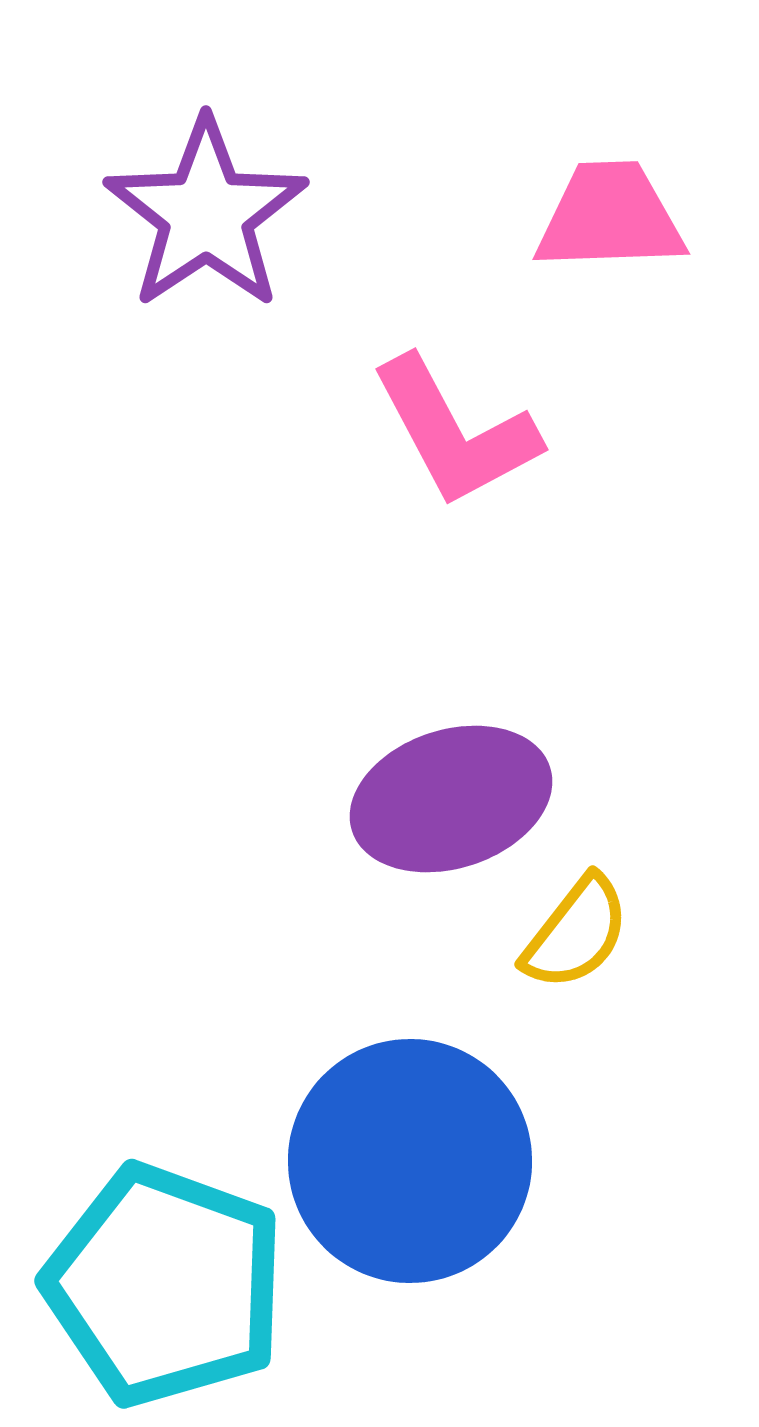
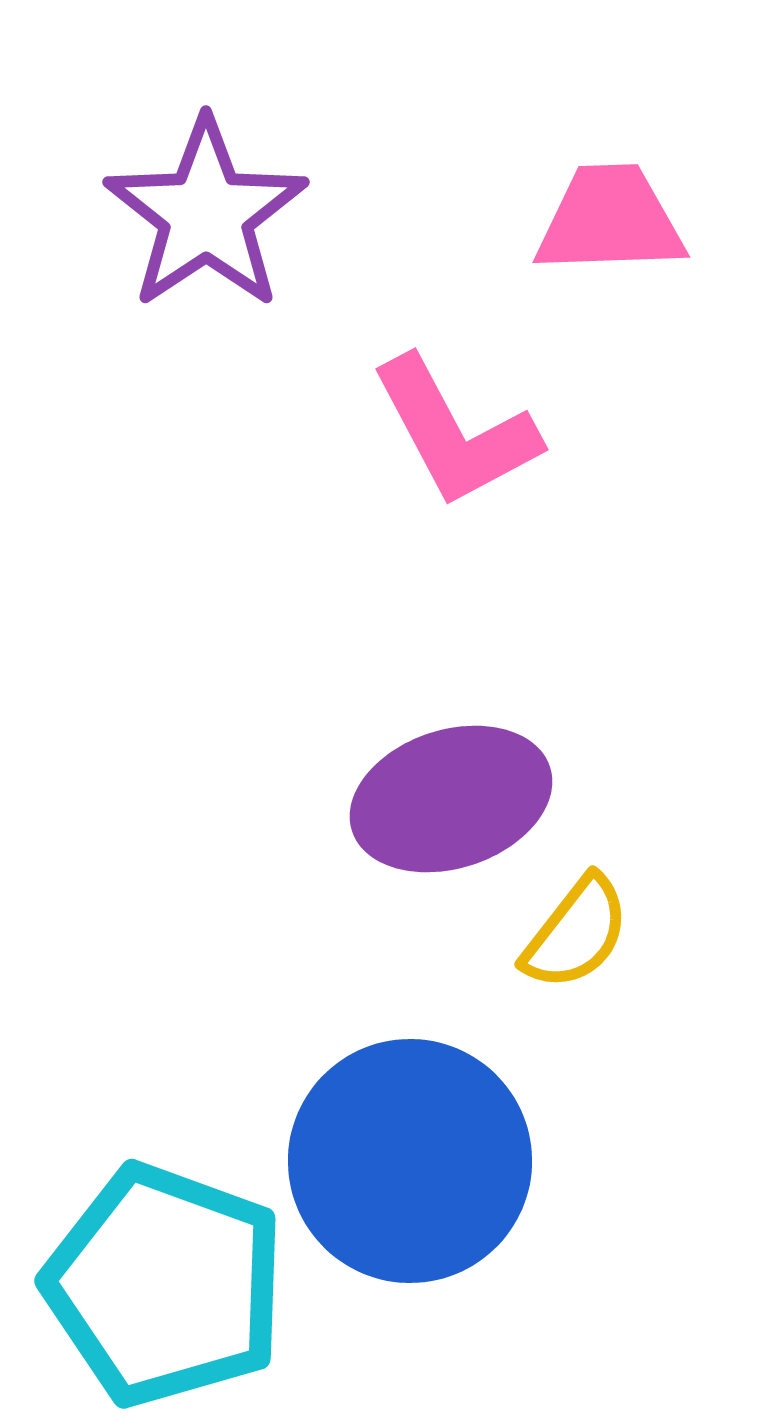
pink trapezoid: moved 3 px down
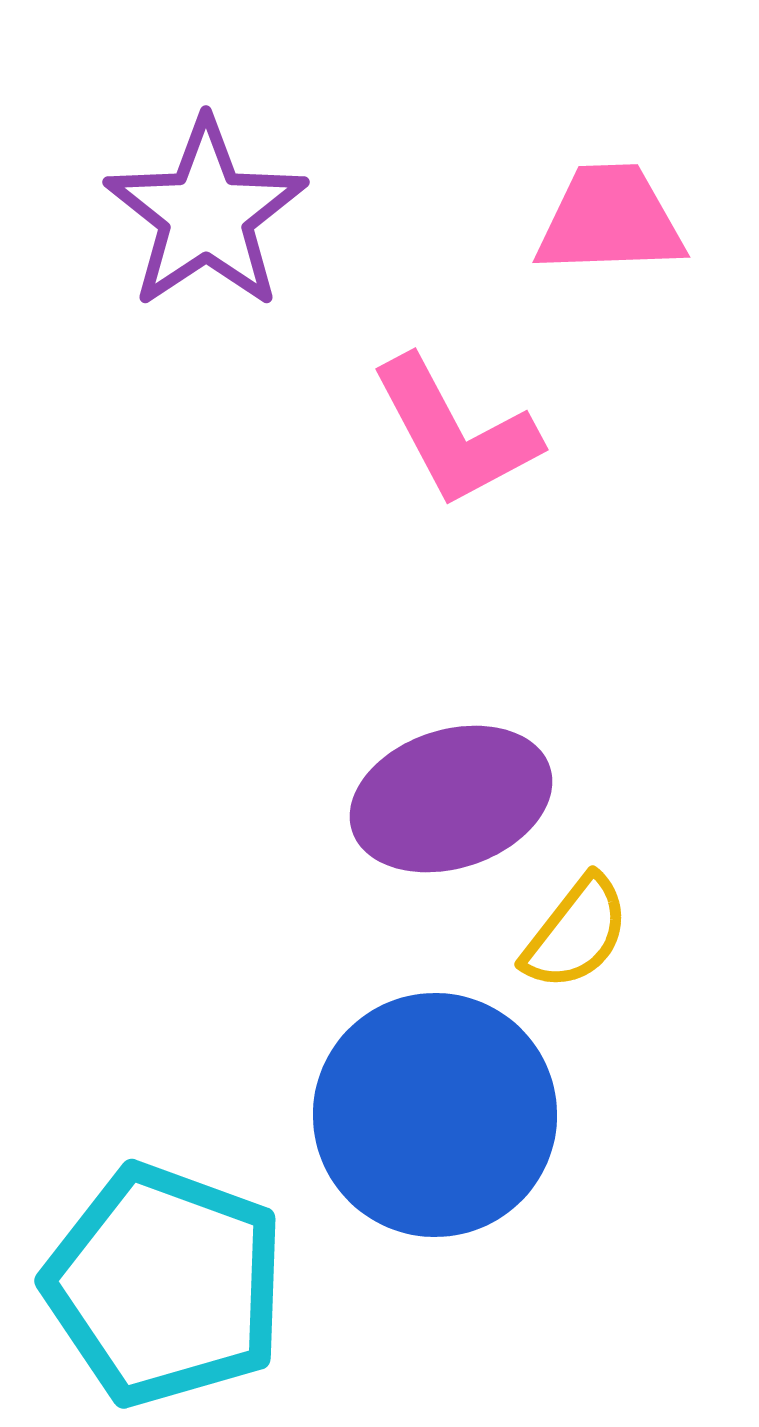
blue circle: moved 25 px right, 46 px up
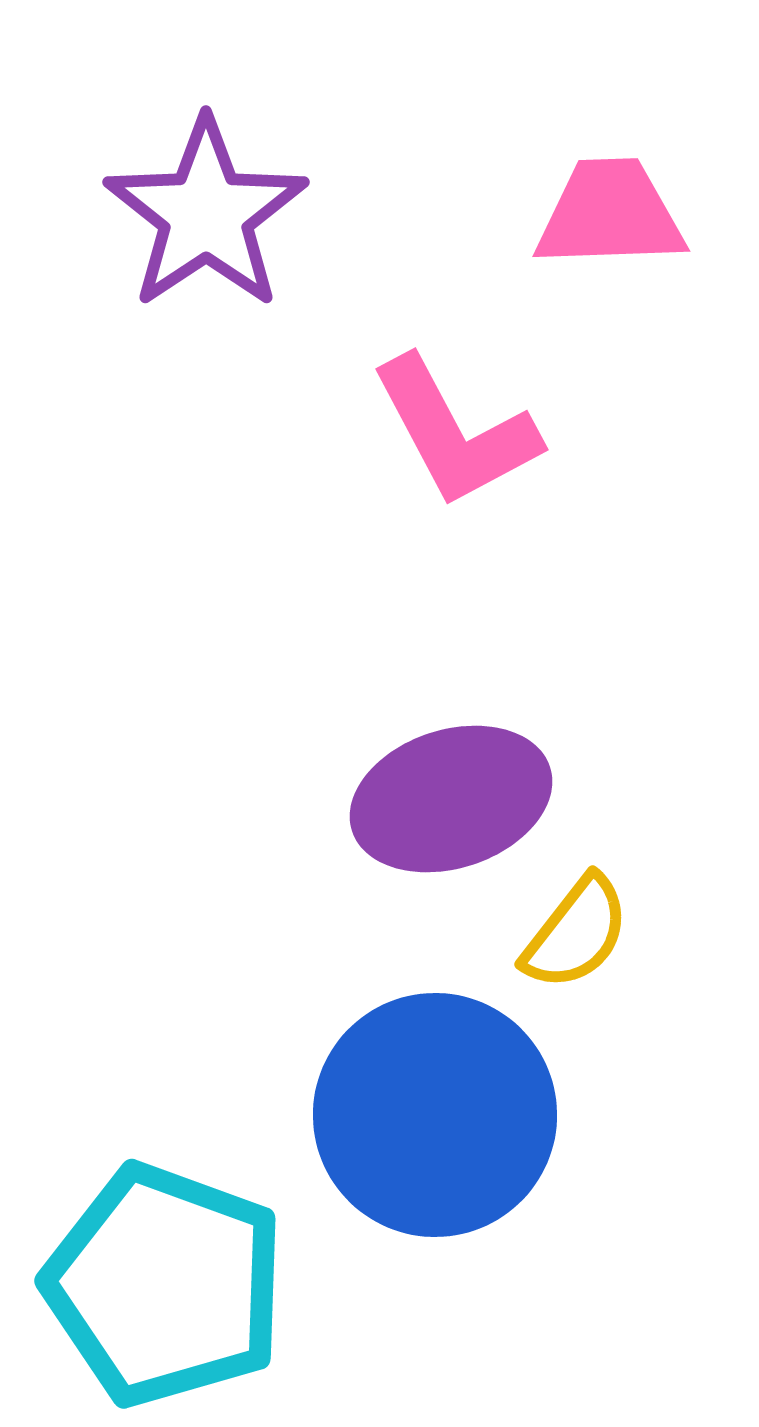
pink trapezoid: moved 6 px up
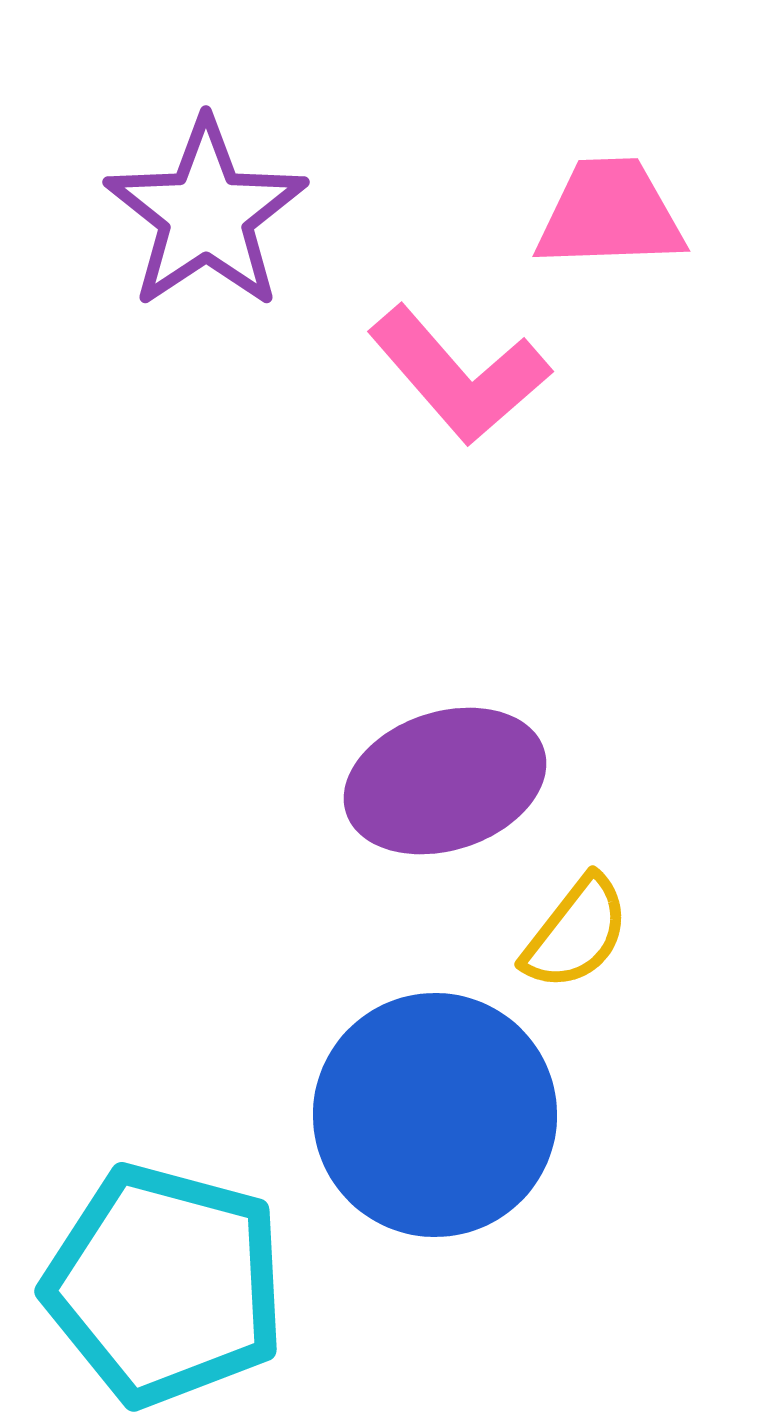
pink L-shape: moved 4 px right, 57 px up; rotated 13 degrees counterclockwise
purple ellipse: moved 6 px left, 18 px up
cyan pentagon: rotated 5 degrees counterclockwise
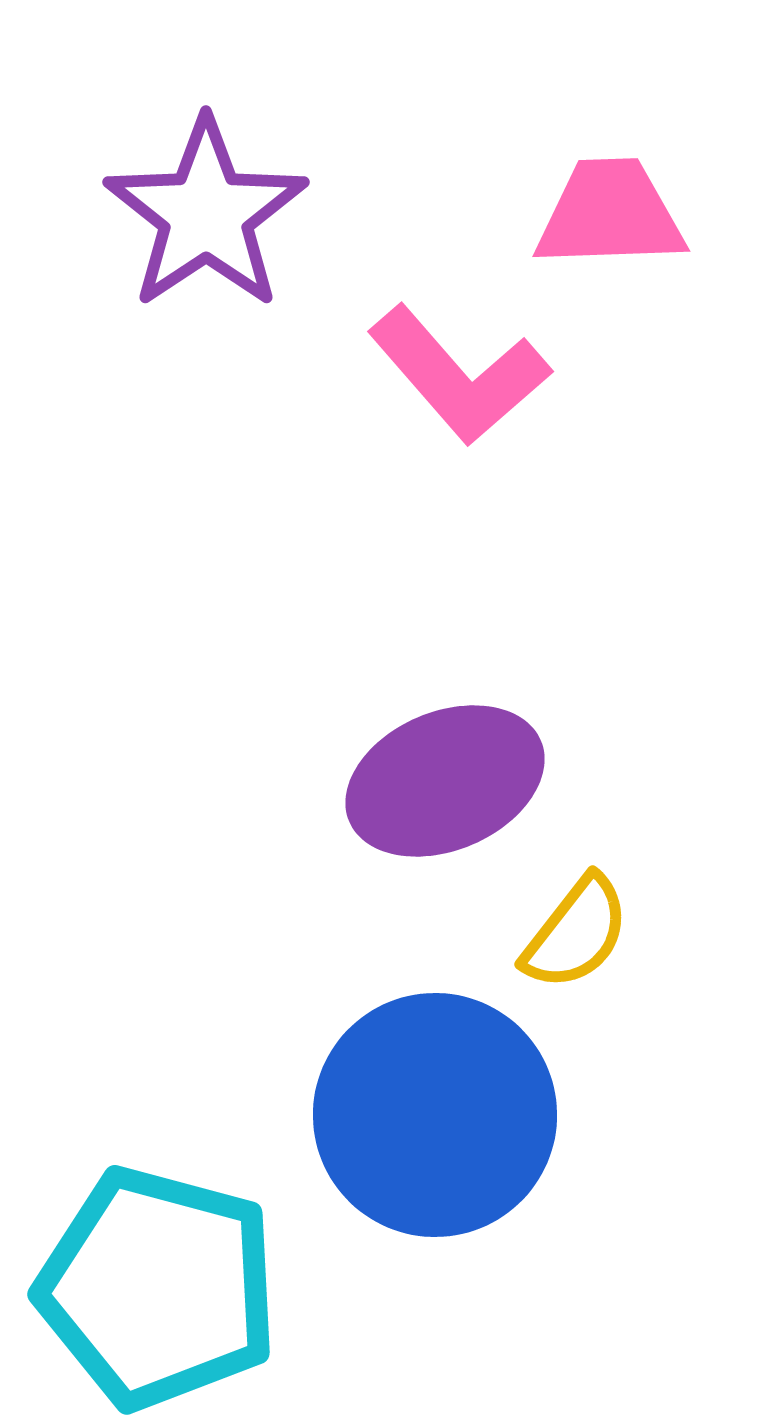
purple ellipse: rotated 5 degrees counterclockwise
cyan pentagon: moved 7 px left, 3 px down
